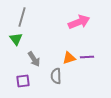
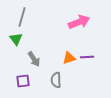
gray semicircle: moved 4 px down
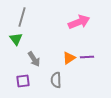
orange triangle: rotated 16 degrees counterclockwise
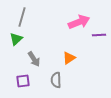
green triangle: rotated 24 degrees clockwise
purple line: moved 12 px right, 22 px up
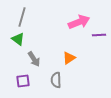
green triangle: moved 2 px right; rotated 40 degrees counterclockwise
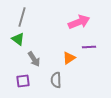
purple line: moved 10 px left, 12 px down
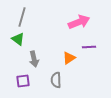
gray arrow: rotated 21 degrees clockwise
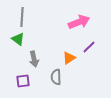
gray line: rotated 12 degrees counterclockwise
purple line: rotated 40 degrees counterclockwise
gray semicircle: moved 3 px up
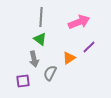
gray line: moved 19 px right
green triangle: moved 22 px right
gray semicircle: moved 6 px left, 4 px up; rotated 28 degrees clockwise
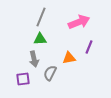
gray line: rotated 18 degrees clockwise
green triangle: rotated 40 degrees counterclockwise
purple line: rotated 24 degrees counterclockwise
orange triangle: rotated 24 degrees clockwise
purple square: moved 2 px up
